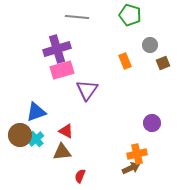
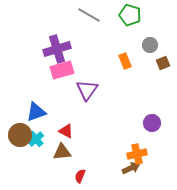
gray line: moved 12 px right, 2 px up; rotated 25 degrees clockwise
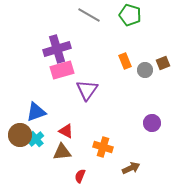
gray circle: moved 5 px left, 25 px down
orange cross: moved 34 px left, 7 px up; rotated 30 degrees clockwise
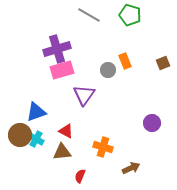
gray circle: moved 37 px left
purple triangle: moved 3 px left, 5 px down
cyan cross: rotated 21 degrees counterclockwise
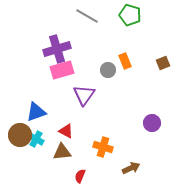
gray line: moved 2 px left, 1 px down
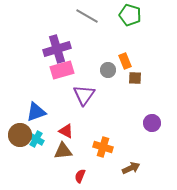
brown square: moved 28 px left, 15 px down; rotated 24 degrees clockwise
brown triangle: moved 1 px right, 1 px up
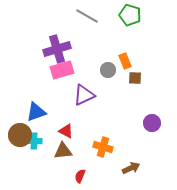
purple triangle: rotated 30 degrees clockwise
cyan cross: moved 2 px left, 2 px down; rotated 28 degrees counterclockwise
